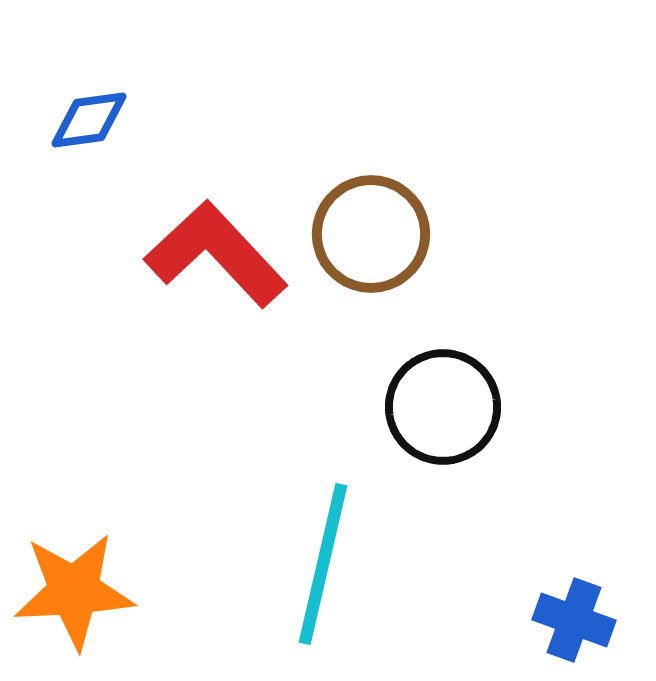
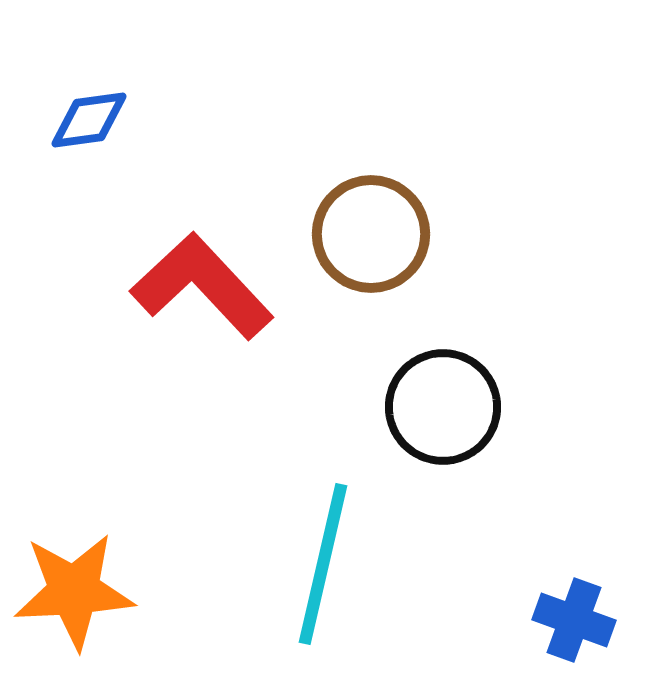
red L-shape: moved 14 px left, 32 px down
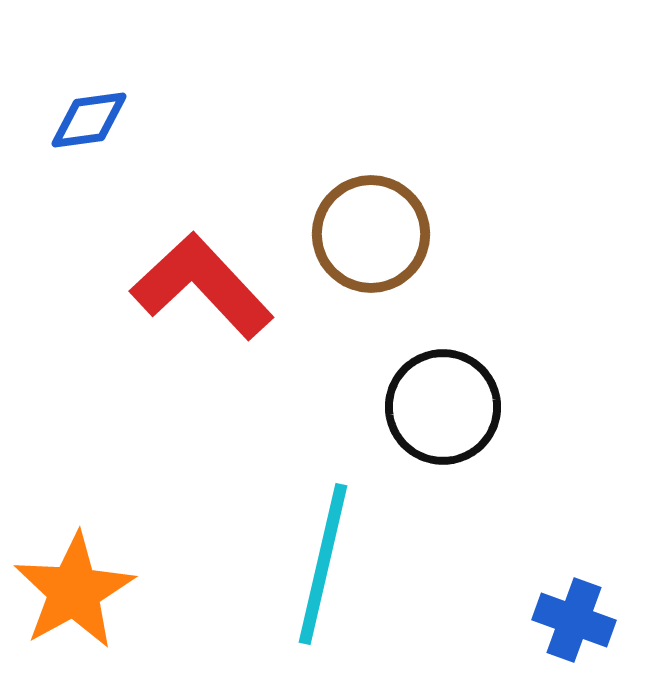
orange star: rotated 26 degrees counterclockwise
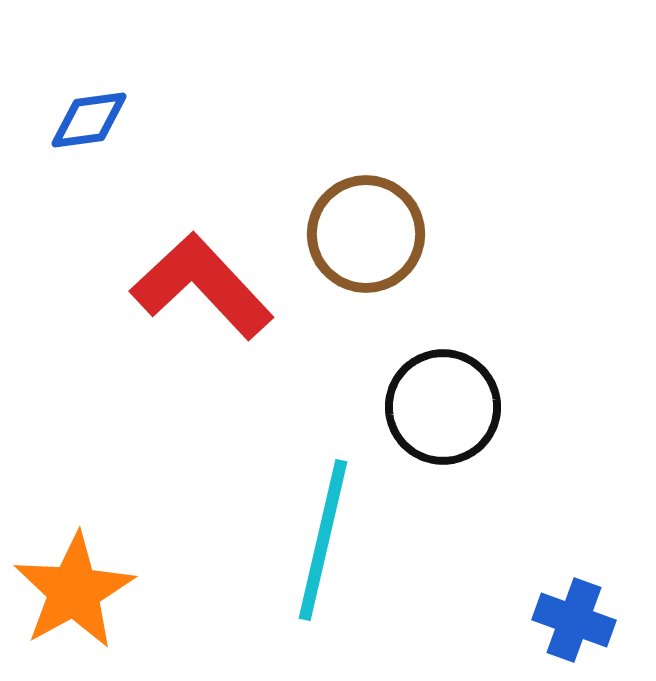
brown circle: moved 5 px left
cyan line: moved 24 px up
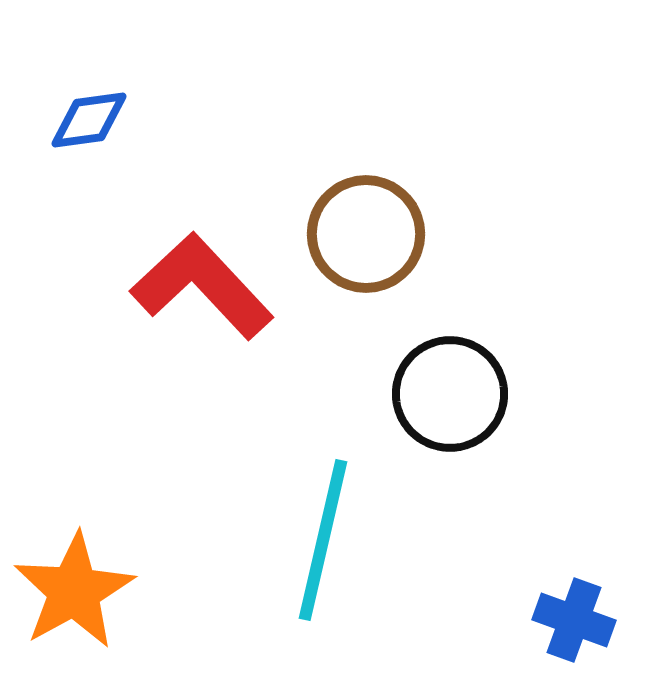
black circle: moved 7 px right, 13 px up
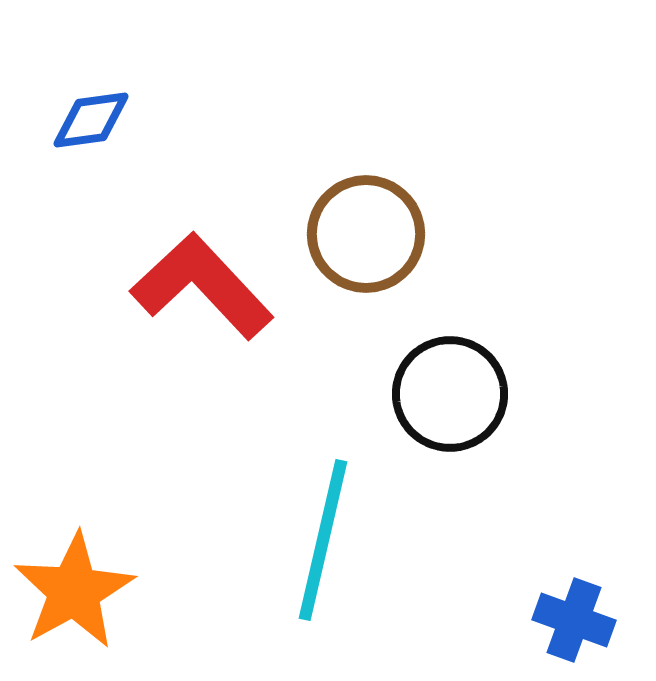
blue diamond: moved 2 px right
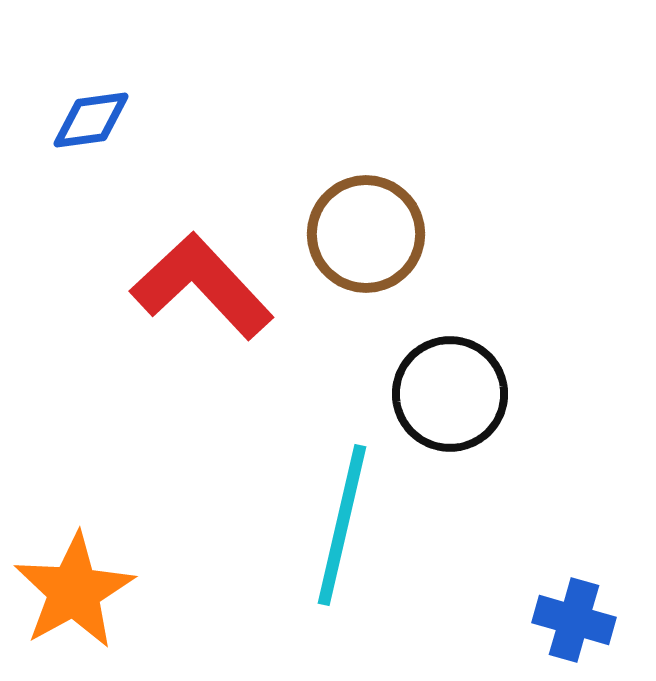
cyan line: moved 19 px right, 15 px up
blue cross: rotated 4 degrees counterclockwise
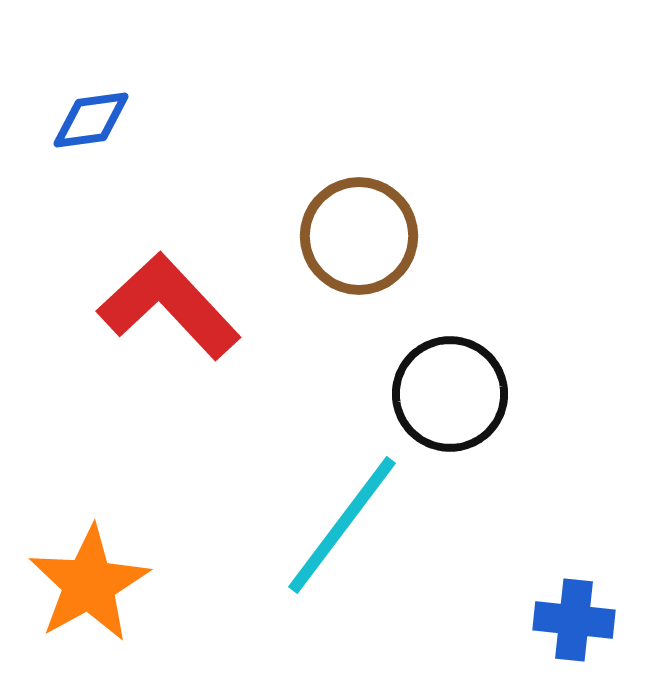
brown circle: moved 7 px left, 2 px down
red L-shape: moved 33 px left, 20 px down
cyan line: rotated 24 degrees clockwise
orange star: moved 15 px right, 7 px up
blue cross: rotated 10 degrees counterclockwise
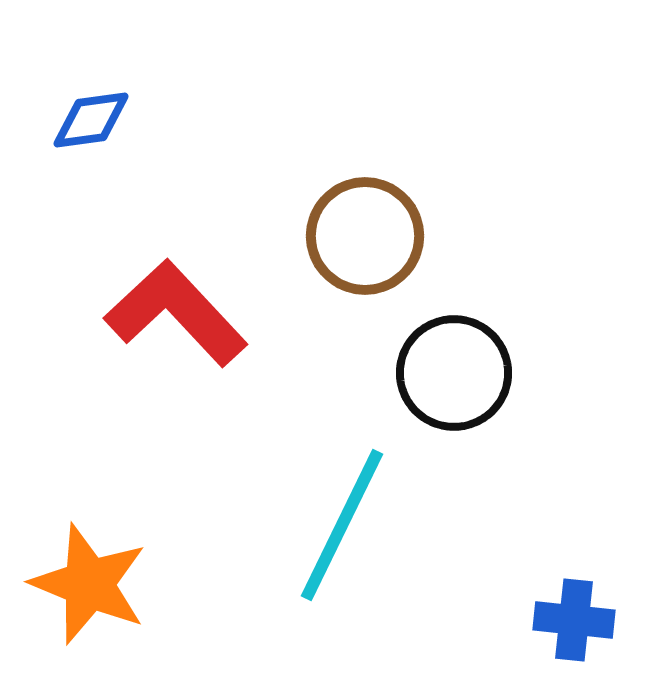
brown circle: moved 6 px right
red L-shape: moved 7 px right, 7 px down
black circle: moved 4 px right, 21 px up
cyan line: rotated 11 degrees counterclockwise
orange star: rotated 21 degrees counterclockwise
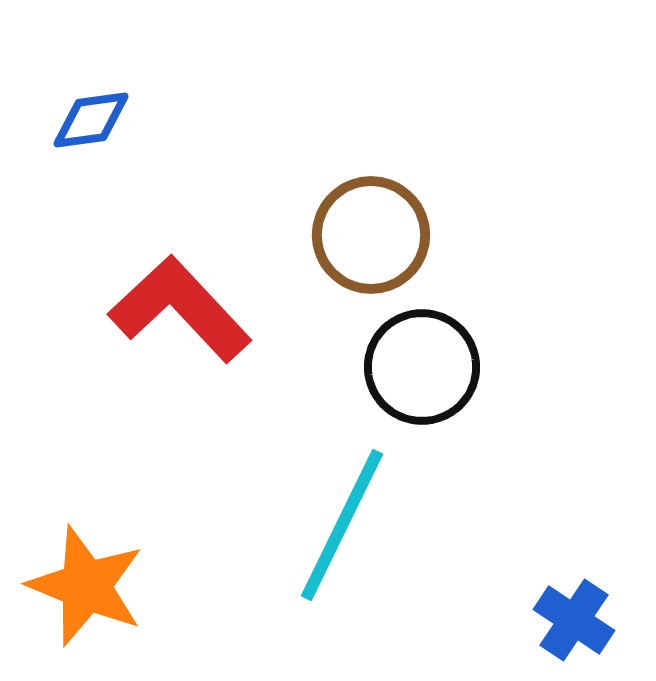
brown circle: moved 6 px right, 1 px up
red L-shape: moved 4 px right, 4 px up
black circle: moved 32 px left, 6 px up
orange star: moved 3 px left, 2 px down
blue cross: rotated 28 degrees clockwise
